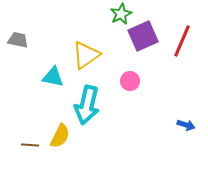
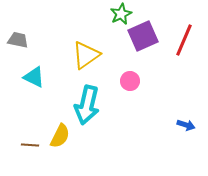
red line: moved 2 px right, 1 px up
cyan triangle: moved 19 px left; rotated 15 degrees clockwise
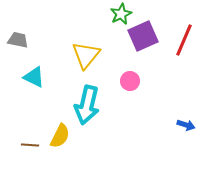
yellow triangle: rotated 16 degrees counterclockwise
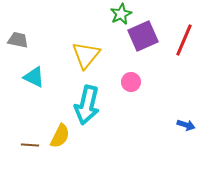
pink circle: moved 1 px right, 1 px down
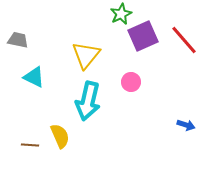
red line: rotated 64 degrees counterclockwise
cyan arrow: moved 1 px right, 4 px up
yellow semicircle: rotated 50 degrees counterclockwise
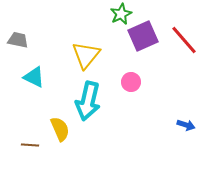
yellow semicircle: moved 7 px up
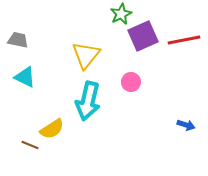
red line: rotated 60 degrees counterclockwise
cyan triangle: moved 9 px left
yellow semicircle: moved 8 px left; rotated 80 degrees clockwise
brown line: rotated 18 degrees clockwise
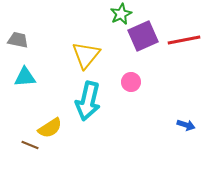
cyan triangle: rotated 30 degrees counterclockwise
yellow semicircle: moved 2 px left, 1 px up
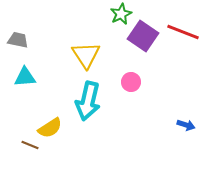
purple square: rotated 32 degrees counterclockwise
red line: moved 1 px left, 8 px up; rotated 32 degrees clockwise
yellow triangle: rotated 12 degrees counterclockwise
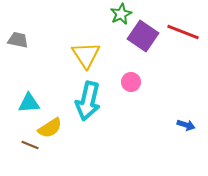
cyan triangle: moved 4 px right, 26 px down
